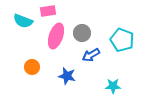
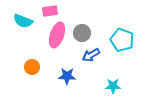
pink rectangle: moved 2 px right
pink ellipse: moved 1 px right, 1 px up
blue star: rotated 12 degrees counterclockwise
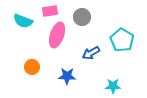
gray circle: moved 16 px up
cyan pentagon: rotated 10 degrees clockwise
blue arrow: moved 2 px up
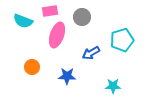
cyan pentagon: rotated 25 degrees clockwise
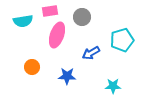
cyan semicircle: rotated 30 degrees counterclockwise
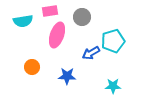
cyan pentagon: moved 9 px left, 1 px down
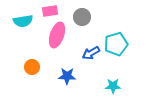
cyan pentagon: moved 3 px right, 3 px down
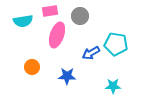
gray circle: moved 2 px left, 1 px up
cyan pentagon: rotated 25 degrees clockwise
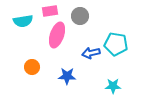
blue arrow: rotated 18 degrees clockwise
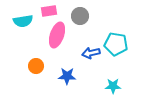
pink rectangle: moved 1 px left
orange circle: moved 4 px right, 1 px up
